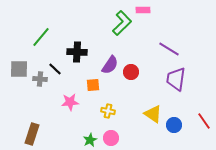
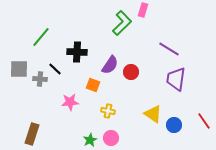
pink rectangle: rotated 72 degrees counterclockwise
orange square: rotated 24 degrees clockwise
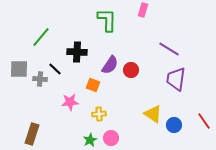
green L-shape: moved 15 px left, 3 px up; rotated 45 degrees counterclockwise
red circle: moved 2 px up
yellow cross: moved 9 px left, 3 px down; rotated 16 degrees counterclockwise
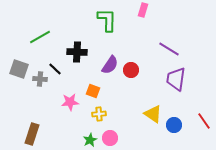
green line: moved 1 px left; rotated 20 degrees clockwise
gray square: rotated 18 degrees clockwise
orange square: moved 6 px down
pink circle: moved 1 px left
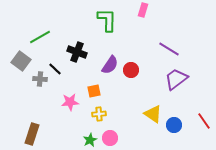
black cross: rotated 18 degrees clockwise
gray square: moved 2 px right, 8 px up; rotated 18 degrees clockwise
purple trapezoid: rotated 45 degrees clockwise
orange square: moved 1 px right; rotated 32 degrees counterclockwise
